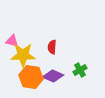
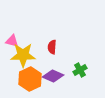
orange hexagon: moved 1 px left, 2 px down; rotated 25 degrees clockwise
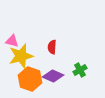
yellow star: moved 2 px left, 1 px down; rotated 15 degrees counterclockwise
orange hexagon: rotated 15 degrees counterclockwise
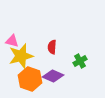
green cross: moved 9 px up
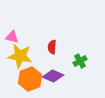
pink triangle: moved 4 px up
yellow star: moved 1 px left; rotated 25 degrees clockwise
orange hexagon: rotated 20 degrees clockwise
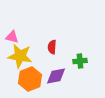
green cross: rotated 24 degrees clockwise
purple diamond: moved 3 px right; rotated 35 degrees counterclockwise
